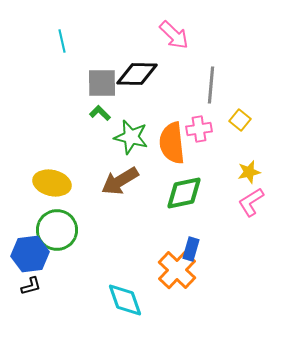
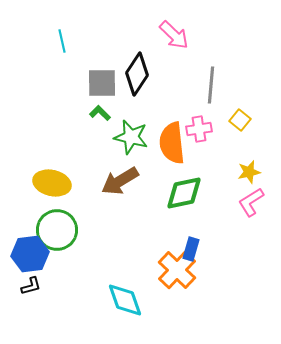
black diamond: rotated 57 degrees counterclockwise
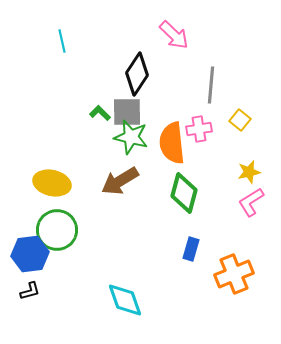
gray square: moved 25 px right, 29 px down
green diamond: rotated 63 degrees counterclockwise
orange cross: moved 57 px right, 4 px down; rotated 24 degrees clockwise
black L-shape: moved 1 px left, 5 px down
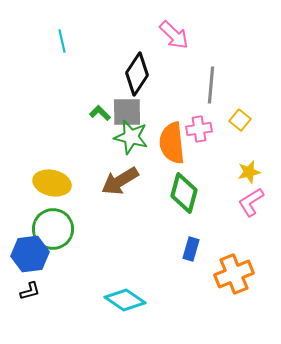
green circle: moved 4 px left, 1 px up
cyan diamond: rotated 36 degrees counterclockwise
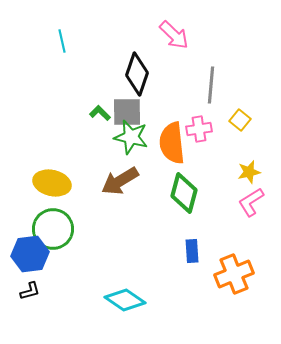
black diamond: rotated 15 degrees counterclockwise
blue rectangle: moved 1 px right, 2 px down; rotated 20 degrees counterclockwise
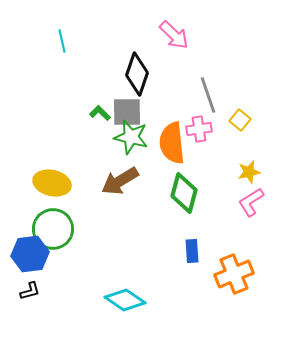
gray line: moved 3 px left, 10 px down; rotated 24 degrees counterclockwise
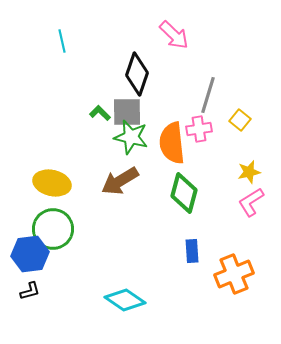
gray line: rotated 36 degrees clockwise
